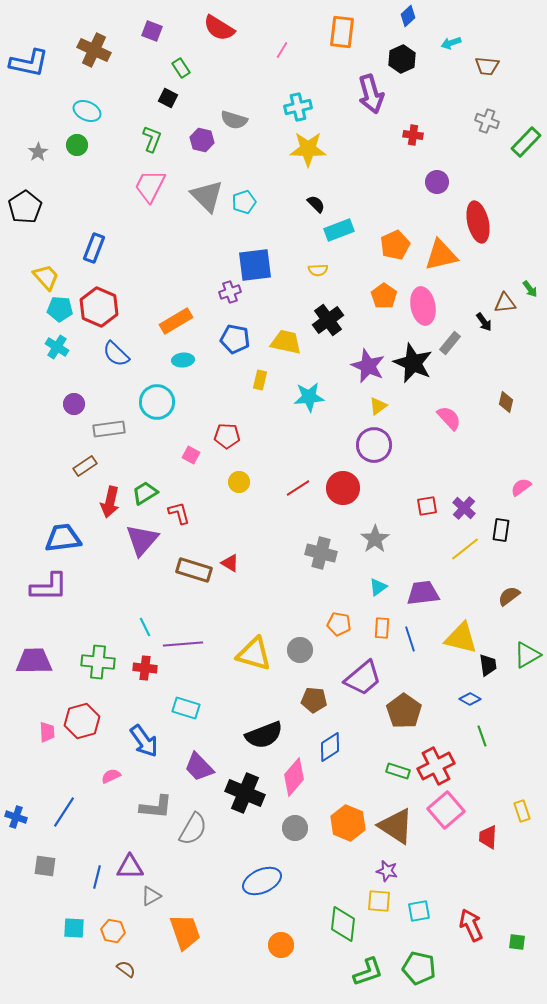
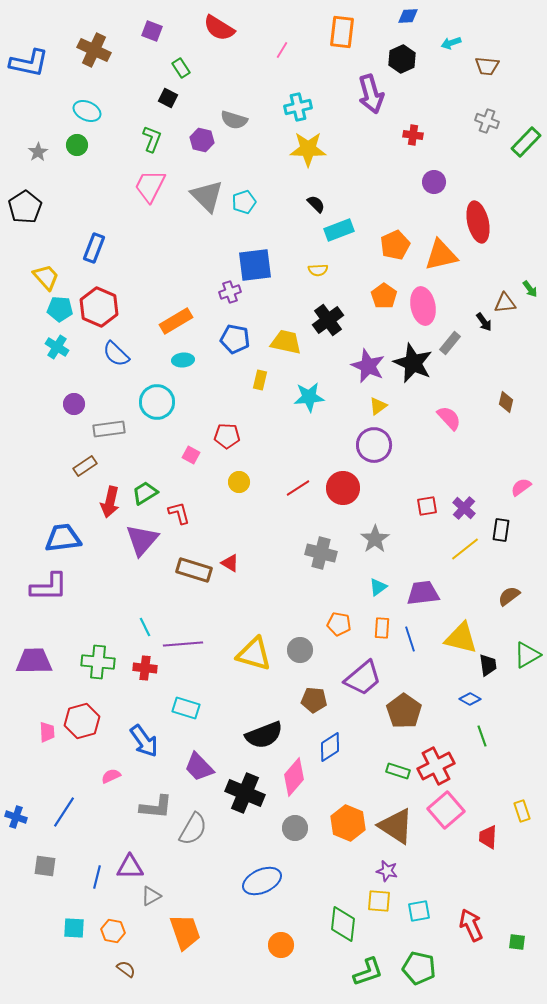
blue diamond at (408, 16): rotated 40 degrees clockwise
purple circle at (437, 182): moved 3 px left
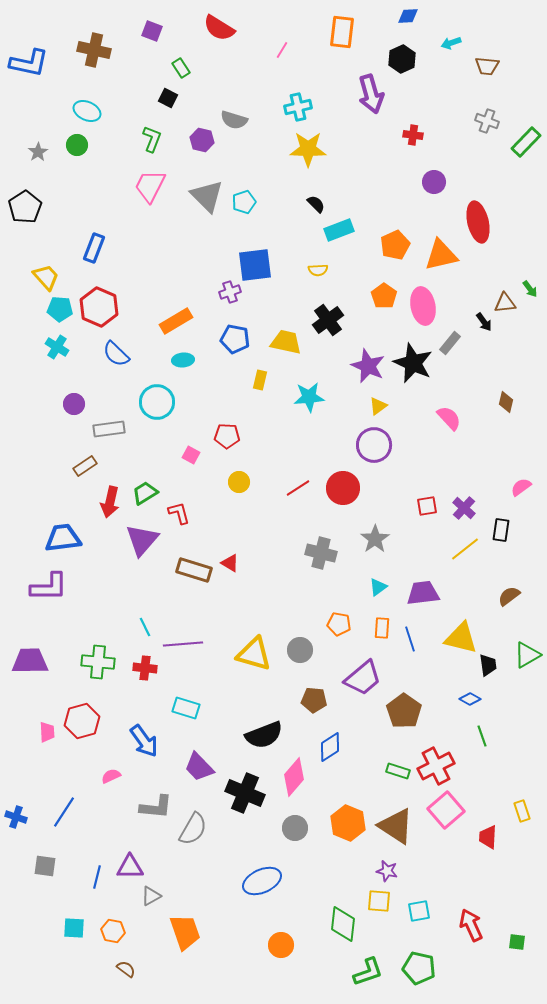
brown cross at (94, 50): rotated 12 degrees counterclockwise
purple trapezoid at (34, 661): moved 4 px left
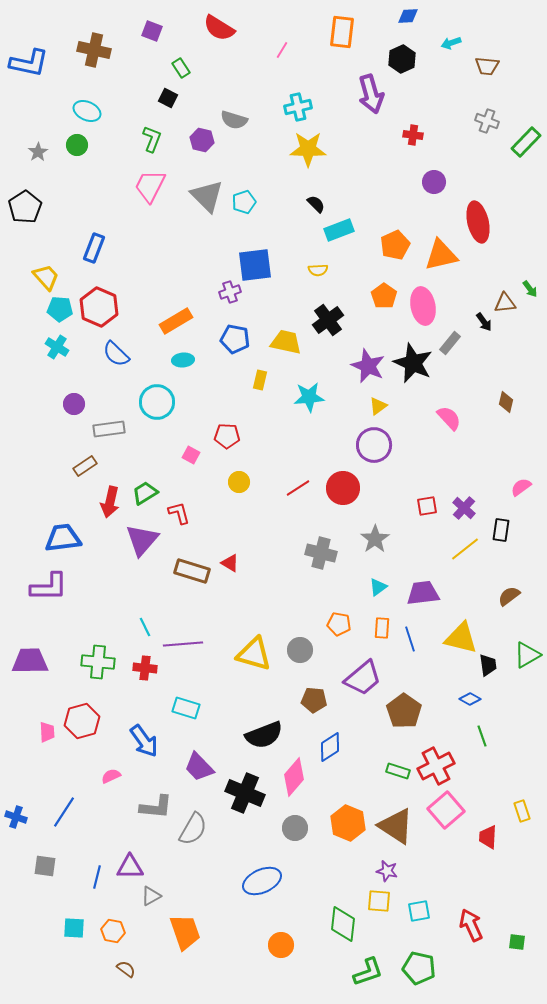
brown rectangle at (194, 570): moved 2 px left, 1 px down
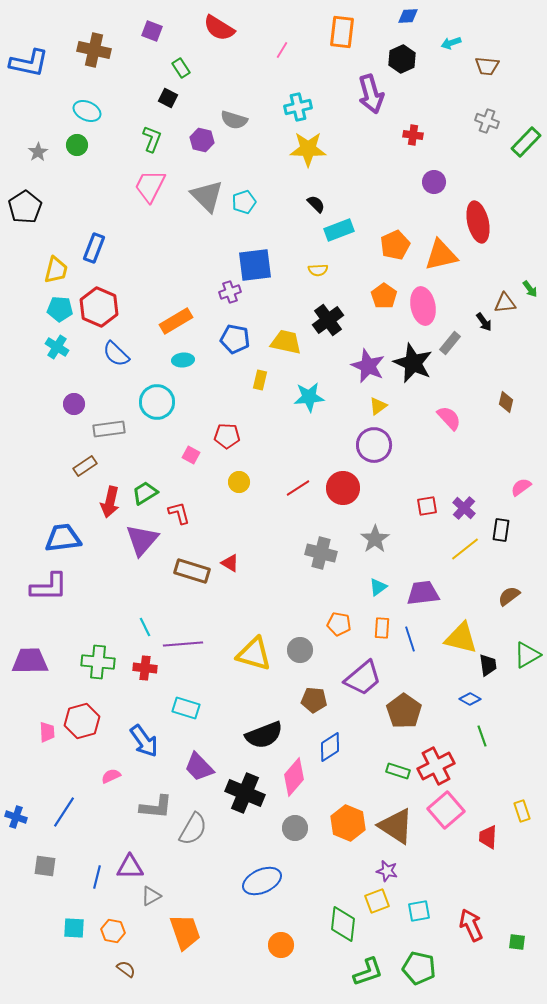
yellow trapezoid at (46, 277): moved 10 px right, 7 px up; rotated 56 degrees clockwise
yellow square at (379, 901): moved 2 px left; rotated 25 degrees counterclockwise
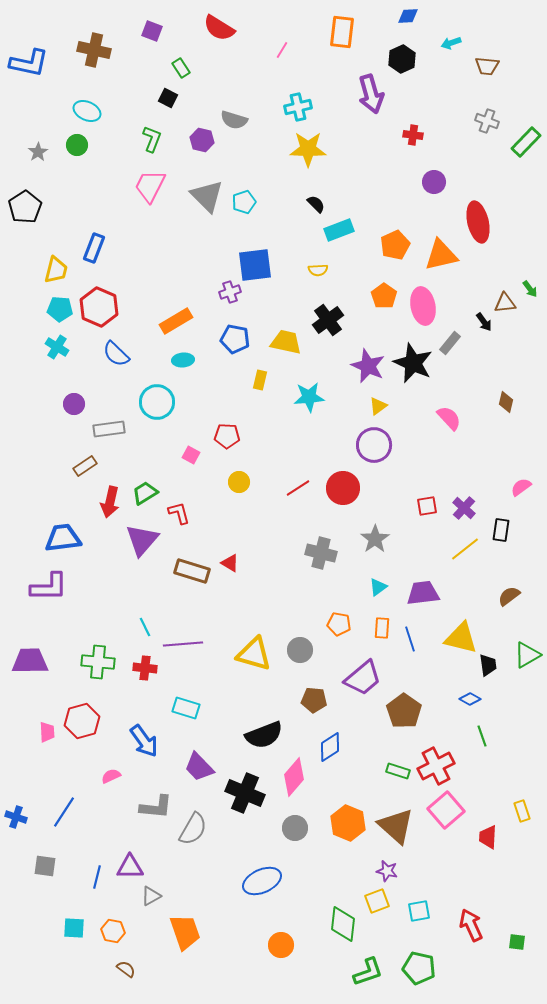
brown triangle at (396, 826): rotated 9 degrees clockwise
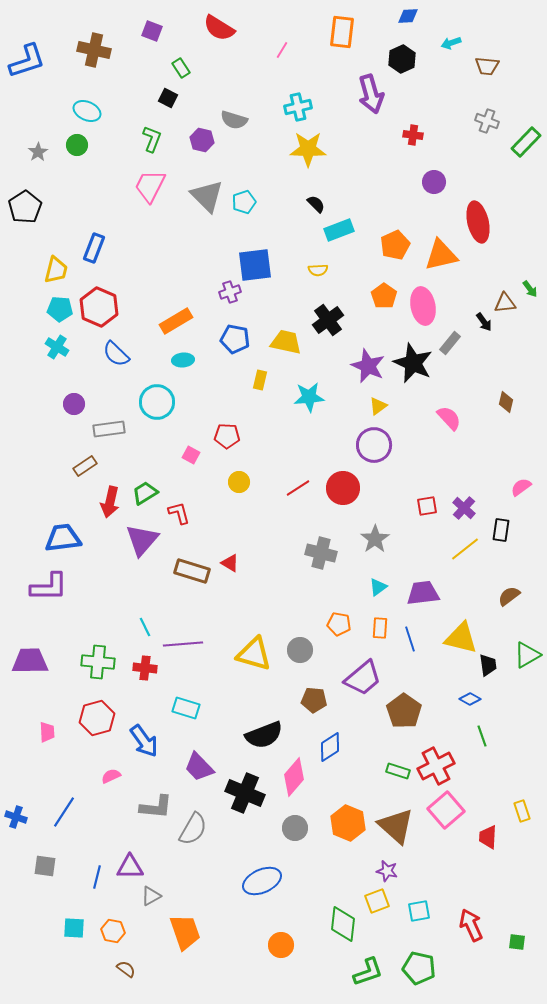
blue L-shape at (29, 63): moved 2 px left, 2 px up; rotated 30 degrees counterclockwise
orange rectangle at (382, 628): moved 2 px left
red hexagon at (82, 721): moved 15 px right, 3 px up
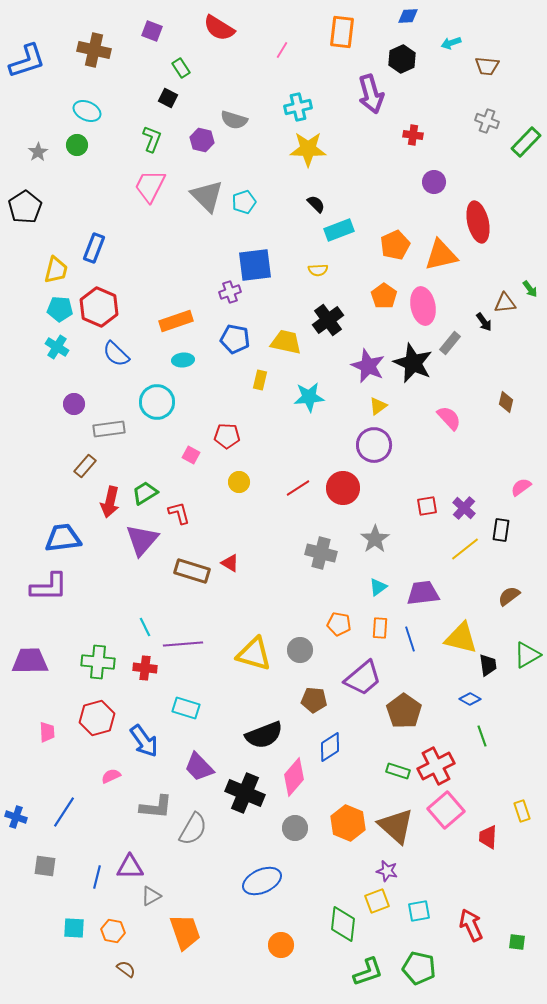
orange rectangle at (176, 321): rotated 12 degrees clockwise
brown rectangle at (85, 466): rotated 15 degrees counterclockwise
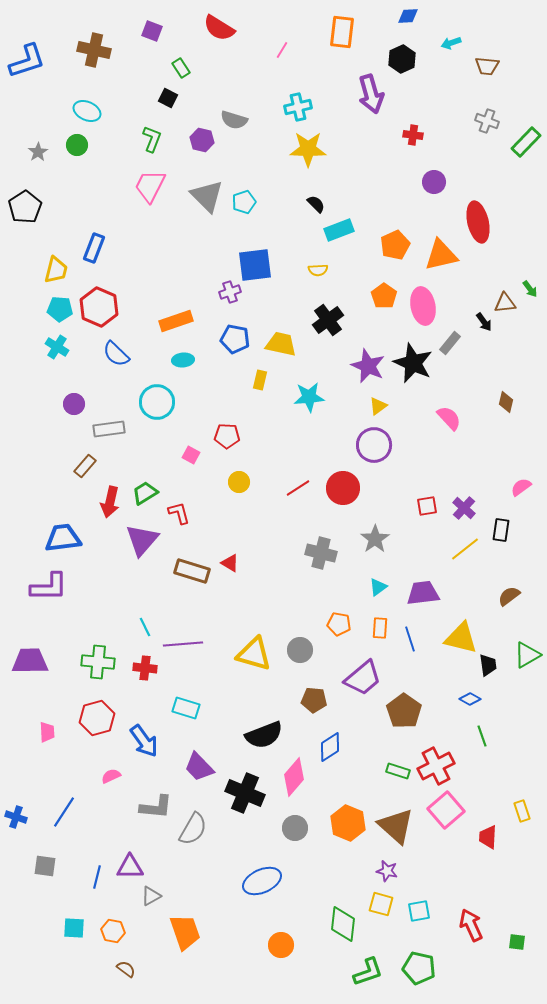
yellow trapezoid at (286, 342): moved 5 px left, 2 px down
yellow square at (377, 901): moved 4 px right, 3 px down; rotated 35 degrees clockwise
